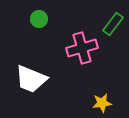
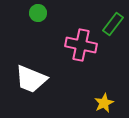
green circle: moved 1 px left, 6 px up
pink cross: moved 1 px left, 3 px up; rotated 28 degrees clockwise
yellow star: moved 2 px right; rotated 18 degrees counterclockwise
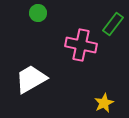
white trapezoid: rotated 128 degrees clockwise
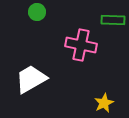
green circle: moved 1 px left, 1 px up
green rectangle: moved 4 px up; rotated 55 degrees clockwise
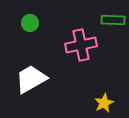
green circle: moved 7 px left, 11 px down
pink cross: rotated 24 degrees counterclockwise
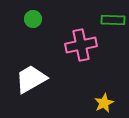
green circle: moved 3 px right, 4 px up
